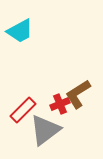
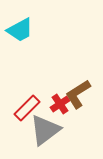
cyan trapezoid: moved 1 px up
red cross: rotated 12 degrees counterclockwise
red rectangle: moved 4 px right, 2 px up
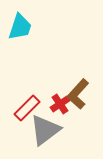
cyan trapezoid: moved 3 px up; rotated 44 degrees counterclockwise
brown L-shape: rotated 16 degrees counterclockwise
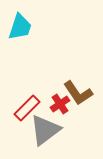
brown L-shape: moved 1 px up; rotated 76 degrees counterclockwise
